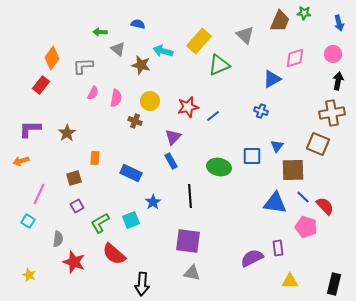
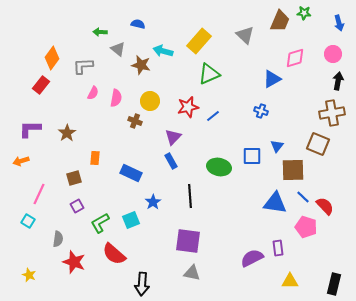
green triangle at (219, 65): moved 10 px left, 9 px down
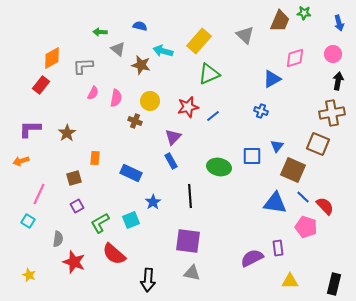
blue semicircle at (138, 24): moved 2 px right, 2 px down
orange diamond at (52, 58): rotated 25 degrees clockwise
brown square at (293, 170): rotated 25 degrees clockwise
black arrow at (142, 284): moved 6 px right, 4 px up
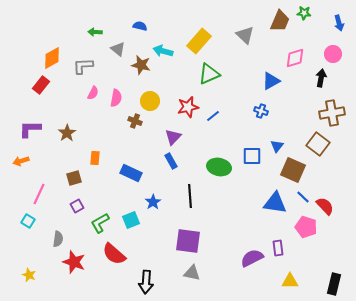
green arrow at (100, 32): moved 5 px left
blue triangle at (272, 79): moved 1 px left, 2 px down
black arrow at (338, 81): moved 17 px left, 3 px up
brown square at (318, 144): rotated 15 degrees clockwise
black arrow at (148, 280): moved 2 px left, 2 px down
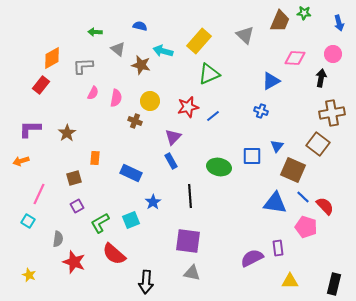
pink diamond at (295, 58): rotated 20 degrees clockwise
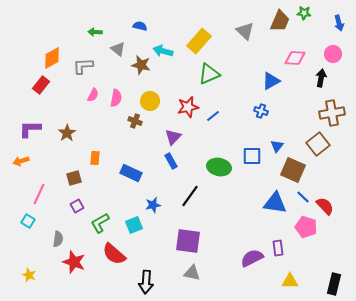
gray triangle at (245, 35): moved 4 px up
pink semicircle at (93, 93): moved 2 px down
brown square at (318, 144): rotated 15 degrees clockwise
black line at (190, 196): rotated 40 degrees clockwise
blue star at (153, 202): moved 3 px down; rotated 21 degrees clockwise
cyan square at (131, 220): moved 3 px right, 5 px down
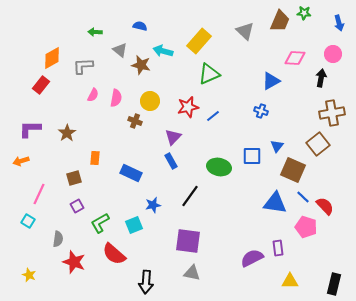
gray triangle at (118, 49): moved 2 px right, 1 px down
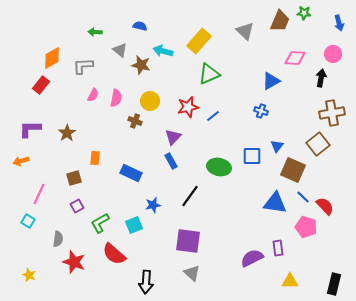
gray triangle at (192, 273): rotated 30 degrees clockwise
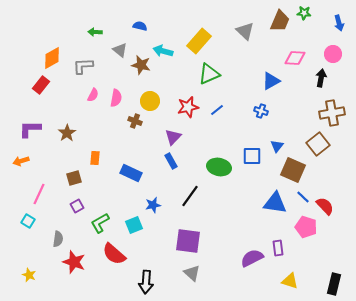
blue line at (213, 116): moved 4 px right, 6 px up
yellow triangle at (290, 281): rotated 18 degrees clockwise
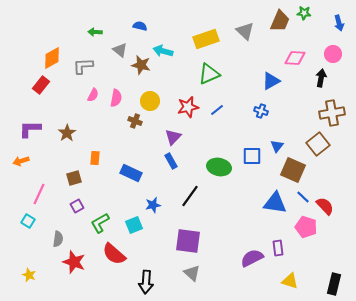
yellow rectangle at (199, 41): moved 7 px right, 2 px up; rotated 30 degrees clockwise
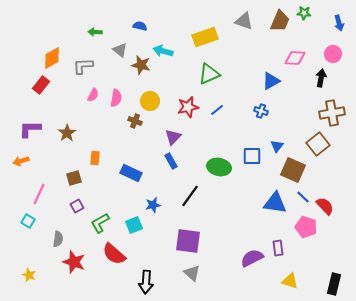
gray triangle at (245, 31): moved 1 px left, 10 px up; rotated 24 degrees counterclockwise
yellow rectangle at (206, 39): moved 1 px left, 2 px up
